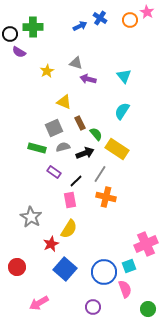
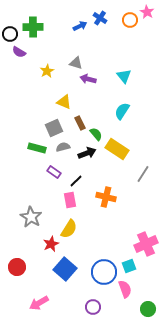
black arrow: moved 2 px right
gray line: moved 43 px right
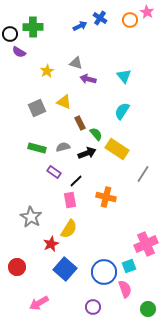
gray square: moved 17 px left, 20 px up
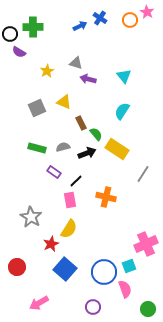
brown rectangle: moved 1 px right
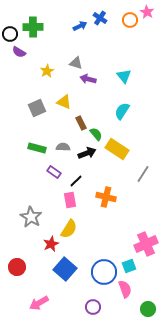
gray semicircle: rotated 16 degrees clockwise
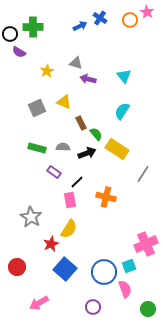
black line: moved 1 px right, 1 px down
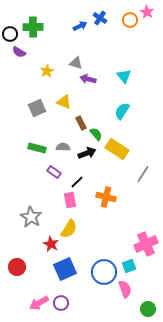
red star: rotated 21 degrees counterclockwise
blue square: rotated 25 degrees clockwise
purple circle: moved 32 px left, 4 px up
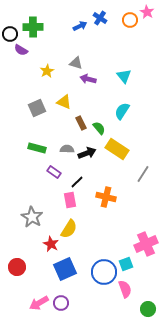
purple semicircle: moved 2 px right, 2 px up
green semicircle: moved 3 px right, 6 px up
gray semicircle: moved 4 px right, 2 px down
gray star: moved 1 px right
cyan square: moved 3 px left, 2 px up
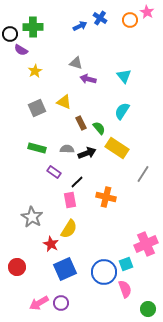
yellow star: moved 12 px left
yellow rectangle: moved 1 px up
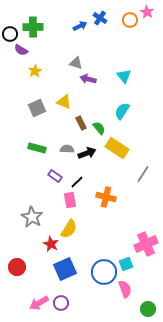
purple rectangle: moved 1 px right, 4 px down
